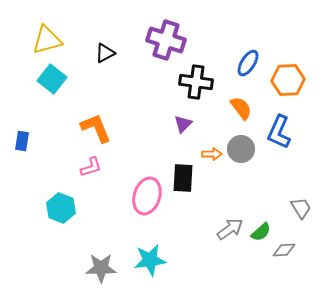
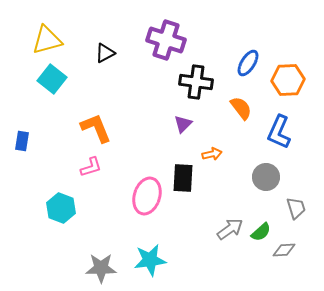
gray circle: moved 25 px right, 28 px down
orange arrow: rotated 12 degrees counterclockwise
gray trapezoid: moved 5 px left; rotated 15 degrees clockwise
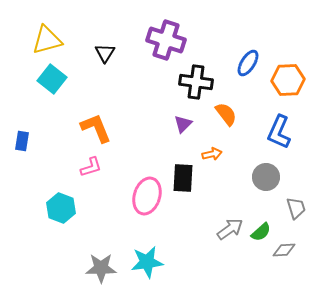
black triangle: rotated 30 degrees counterclockwise
orange semicircle: moved 15 px left, 6 px down
cyan star: moved 3 px left, 2 px down
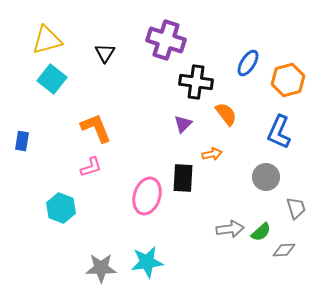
orange hexagon: rotated 12 degrees counterclockwise
gray arrow: rotated 28 degrees clockwise
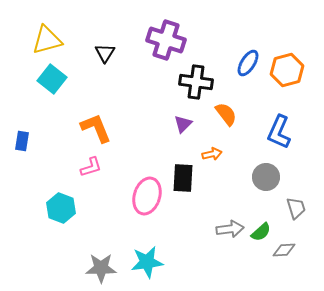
orange hexagon: moved 1 px left, 10 px up
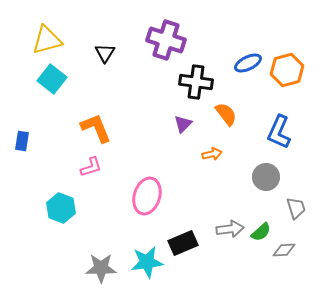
blue ellipse: rotated 32 degrees clockwise
black rectangle: moved 65 px down; rotated 64 degrees clockwise
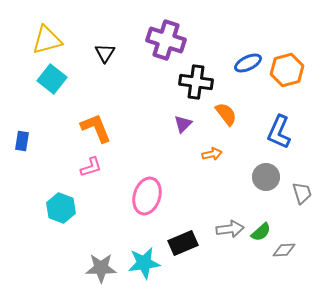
gray trapezoid: moved 6 px right, 15 px up
cyan star: moved 3 px left, 1 px down
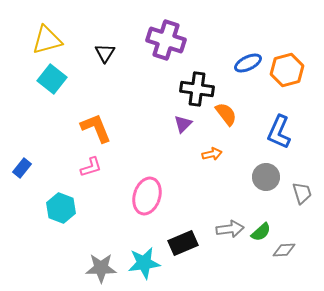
black cross: moved 1 px right, 7 px down
blue rectangle: moved 27 px down; rotated 30 degrees clockwise
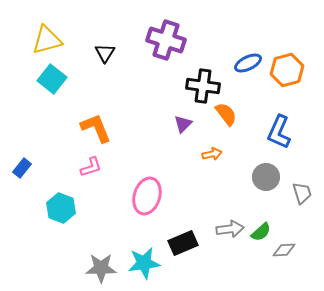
black cross: moved 6 px right, 3 px up
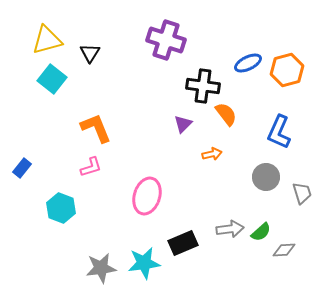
black triangle: moved 15 px left
gray star: rotated 8 degrees counterclockwise
